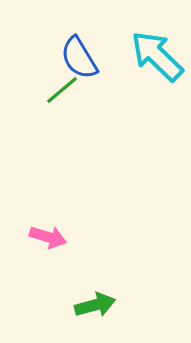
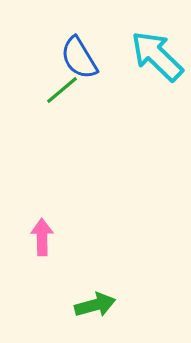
pink arrow: moved 6 px left; rotated 108 degrees counterclockwise
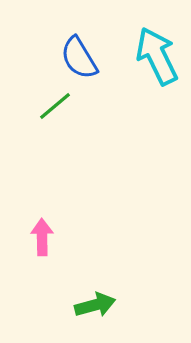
cyan arrow: rotated 20 degrees clockwise
green line: moved 7 px left, 16 px down
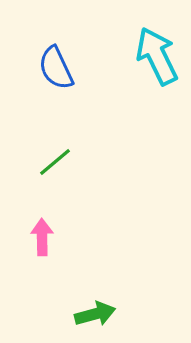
blue semicircle: moved 23 px left, 10 px down; rotated 6 degrees clockwise
green line: moved 56 px down
green arrow: moved 9 px down
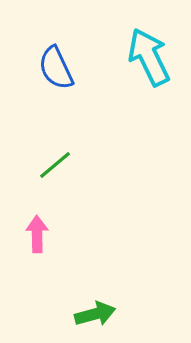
cyan arrow: moved 8 px left, 1 px down
green line: moved 3 px down
pink arrow: moved 5 px left, 3 px up
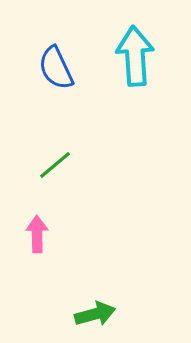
cyan arrow: moved 14 px left, 1 px up; rotated 22 degrees clockwise
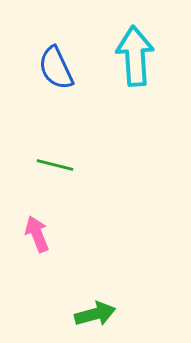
green line: rotated 54 degrees clockwise
pink arrow: rotated 21 degrees counterclockwise
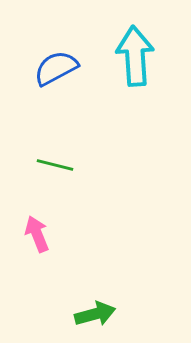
blue semicircle: rotated 87 degrees clockwise
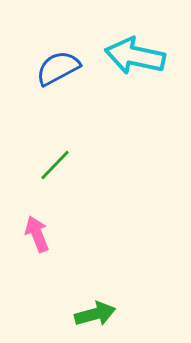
cyan arrow: rotated 74 degrees counterclockwise
blue semicircle: moved 2 px right
green line: rotated 60 degrees counterclockwise
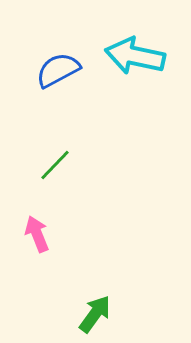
blue semicircle: moved 2 px down
green arrow: rotated 39 degrees counterclockwise
